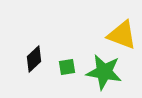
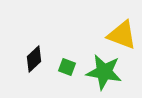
green square: rotated 30 degrees clockwise
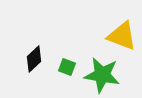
yellow triangle: moved 1 px down
green star: moved 2 px left, 3 px down
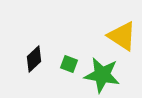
yellow triangle: rotated 12 degrees clockwise
green square: moved 2 px right, 3 px up
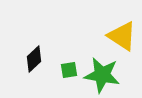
green square: moved 6 px down; rotated 30 degrees counterclockwise
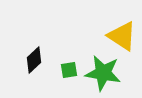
black diamond: moved 1 px down
green star: moved 1 px right, 2 px up
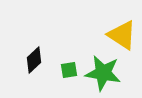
yellow triangle: moved 1 px up
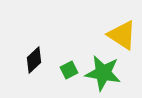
green square: rotated 18 degrees counterclockwise
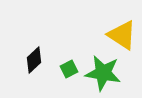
green square: moved 1 px up
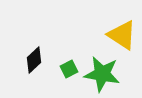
green star: moved 1 px left, 1 px down
